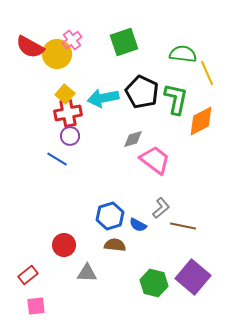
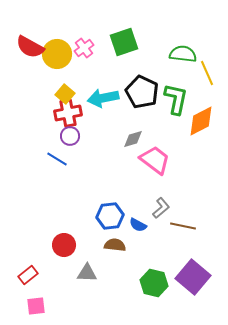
pink cross: moved 12 px right, 8 px down
blue hexagon: rotated 12 degrees clockwise
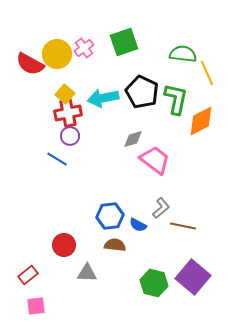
red semicircle: moved 17 px down
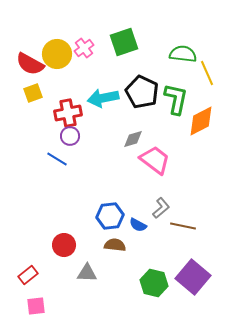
yellow square: moved 32 px left, 1 px up; rotated 30 degrees clockwise
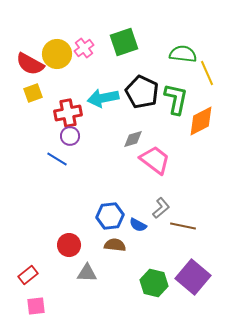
red circle: moved 5 px right
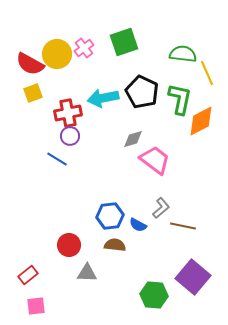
green L-shape: moved 4 px right
green hexagon: moved 12 px down; rotated 8 degrees counterclockwise
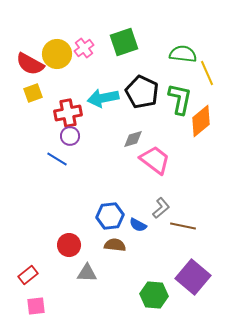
orange diamond: rotated 12 degrees counterclockwise
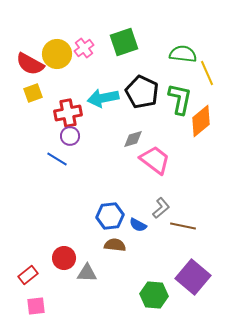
red circle: moved 5 px left, 13 px down
